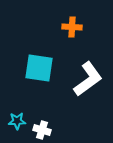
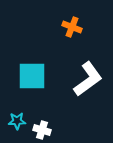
orange cross: rotated 18 degrees clockwise
cyan square: moved 7 px left, 8 px down; rotated 8 degrees counterclockwise
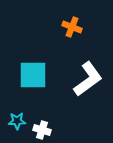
cyan square: moved 1 px right, 1 px up
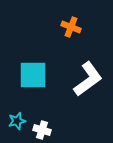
orange cross: moved 1 px left
cyan star: rotated 12 degrees counterclockwise
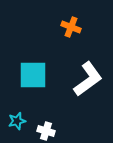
white cross: moved 4 px right, 1 px down
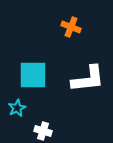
white L-shape: rotated 30 degrees clockwise
cyan star: moved 13 px up; rotated 12 degrees counterclockwise
white cross: moved 3 px left
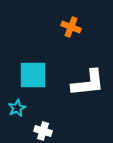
white L-shape: moved 4 px down
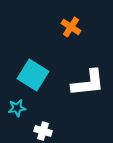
orange cross: rotated 12 degrees clockwise
cyan square: rotated 32 degrees clockwise
cyan star: rotated 18 degrees clockwise
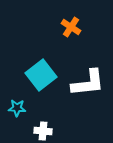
cyan square: moved 8 px right; rotated 20 degrees clockwise
cyan star: rotated 12 degrees clockwise
white cross: rotated 12 degrees counterclockwise
